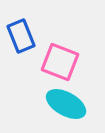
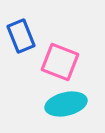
cyan ellipse: rotated 42 degrees counterclockwise
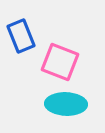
cyan ellipse: rotated 15 degrees clockwise
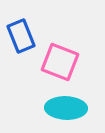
cyan ellipse: moved 4 px down
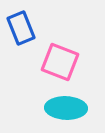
blue rectangle: moved 8 px up
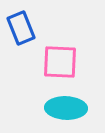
pink square: rotated 18 degrees counterclockwise
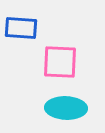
blue rectangle: rotated 64 degrees counterclockwise
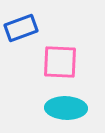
blue rectangle: rotated 24 degrees counterclockwise
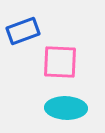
blue rectangle: moved 2 px right, 3 px down
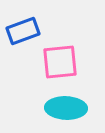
pink square: rotated 9 degrees counterclockwise
